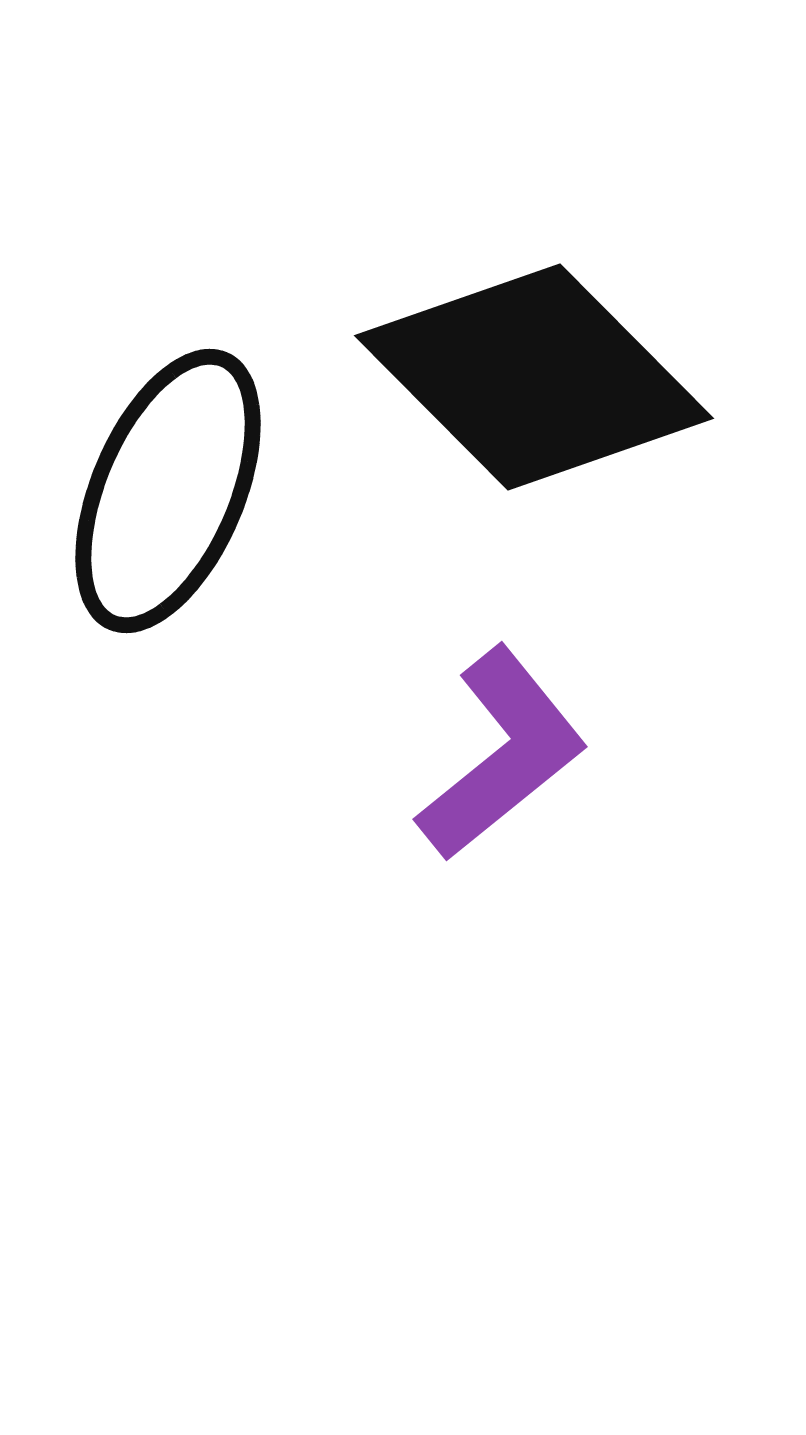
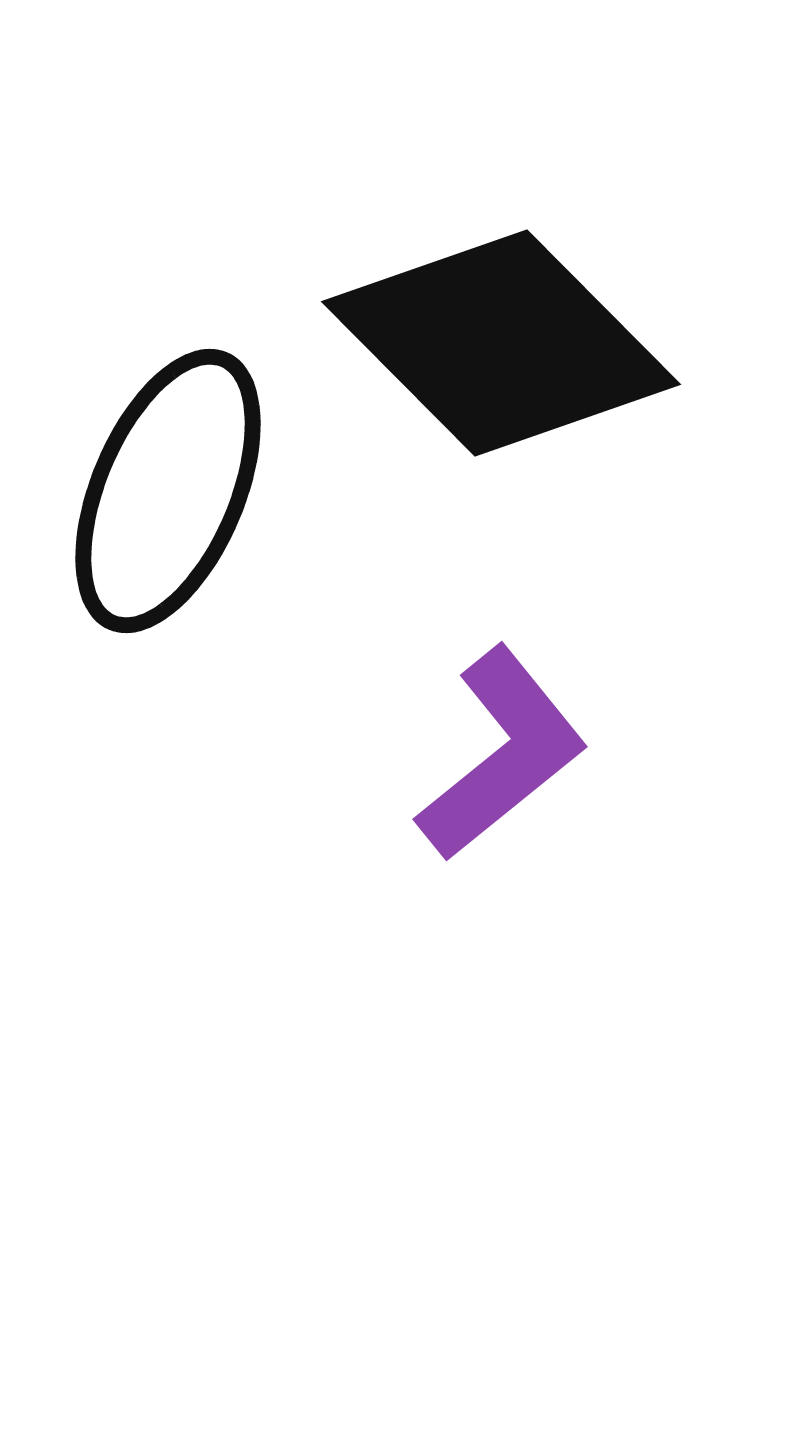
black diamond: moved 33 px left, 34 px up
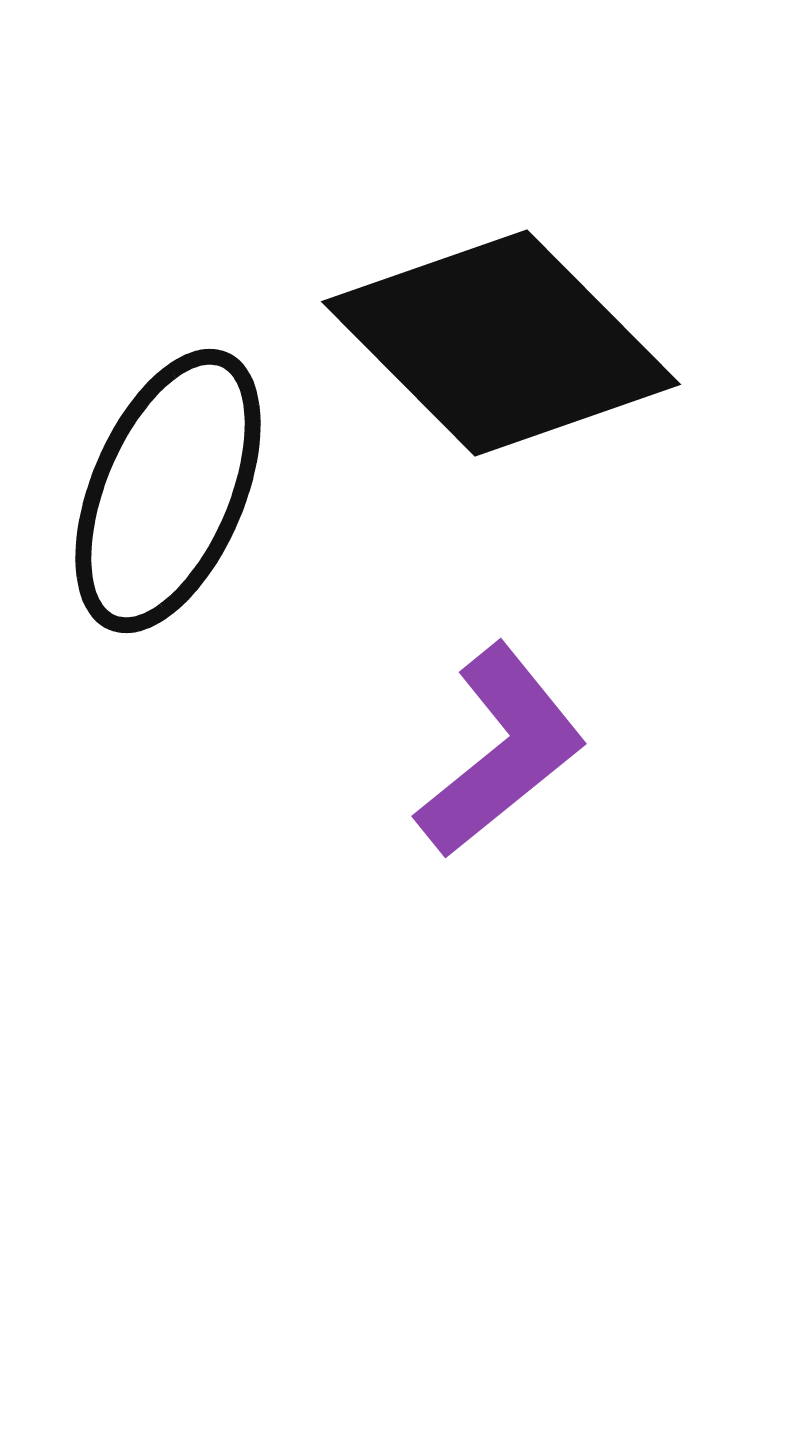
purple L-shape: moved 1 px left, 3 px up
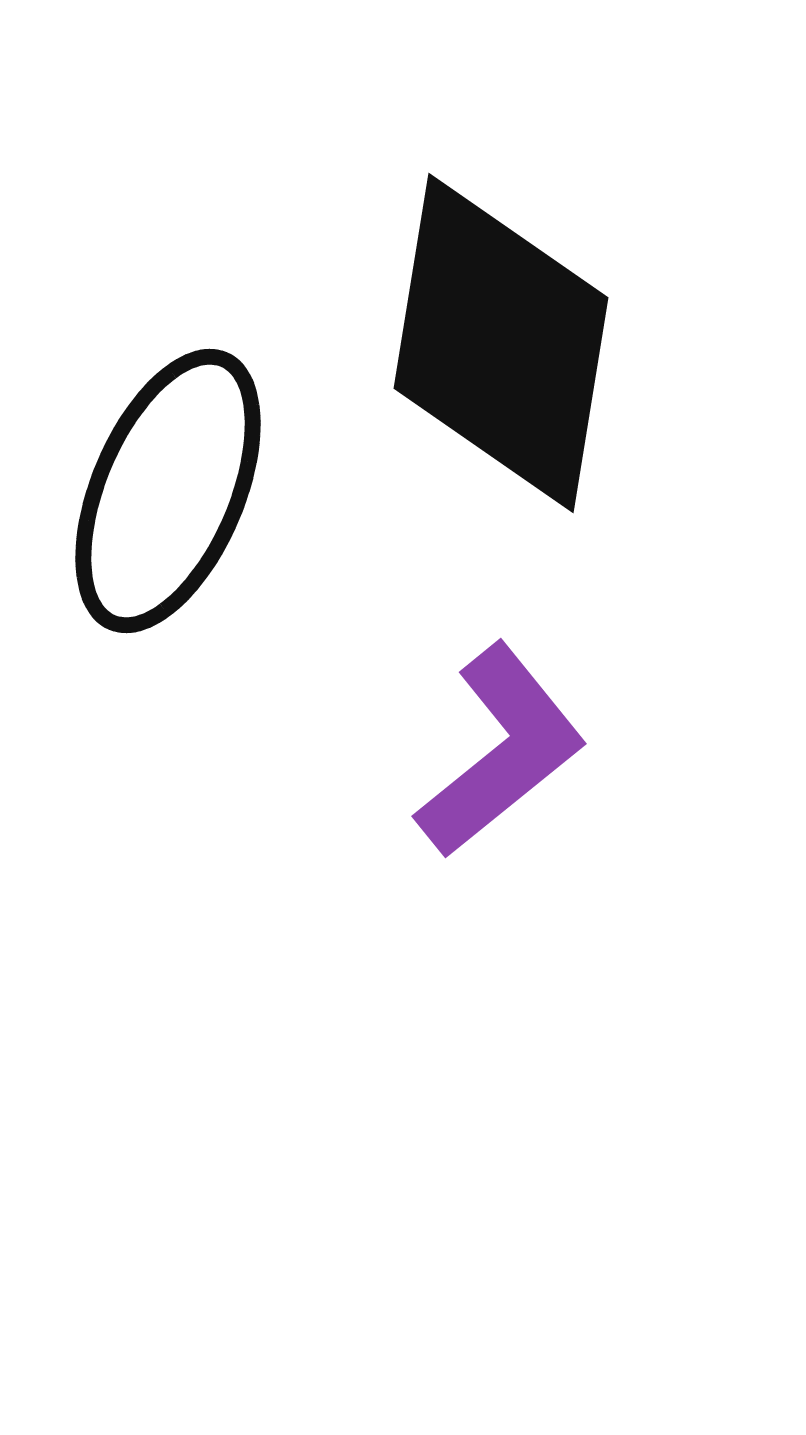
black diamond: rotated 54 degrees clockwise
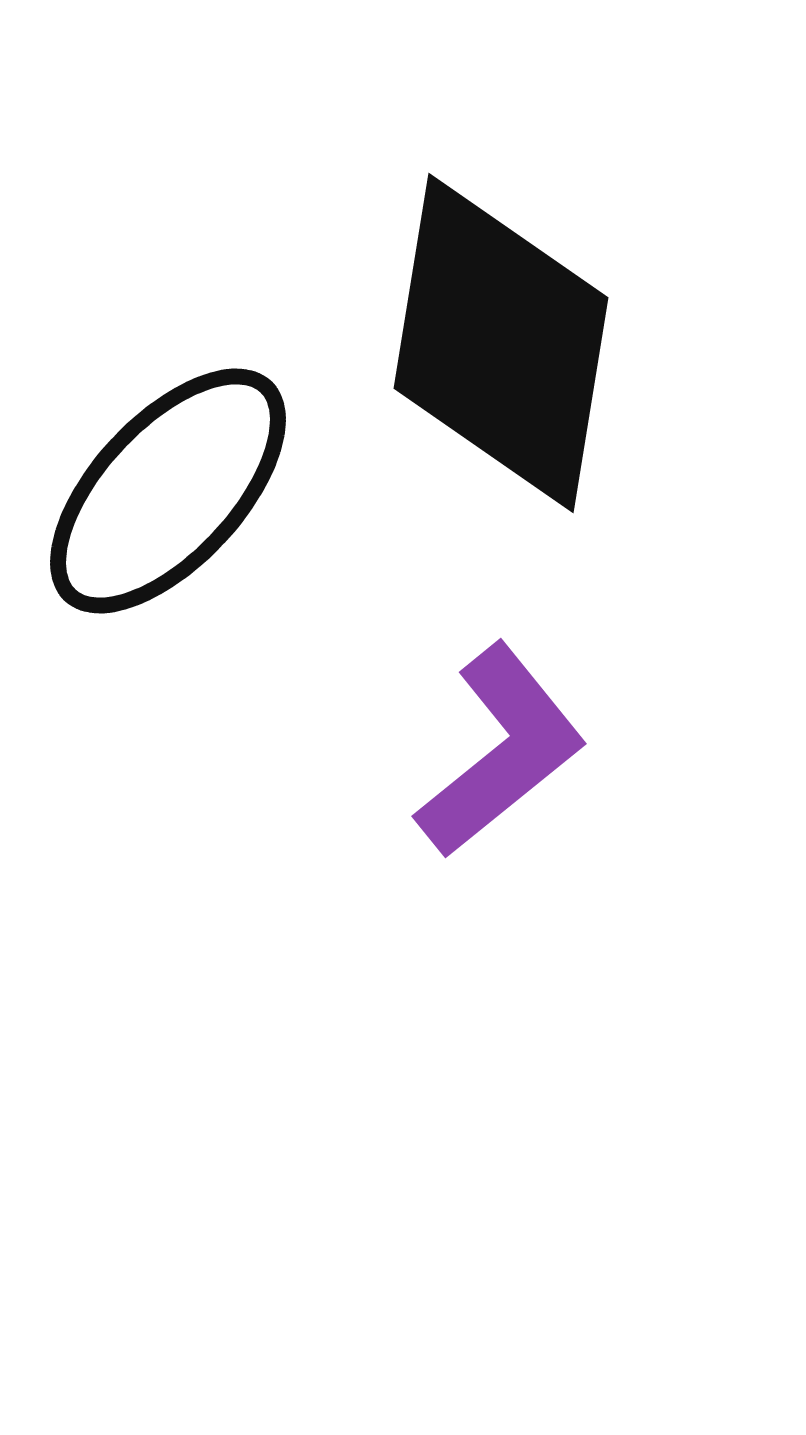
black ellipse: rotated 20 degrees clockwise
